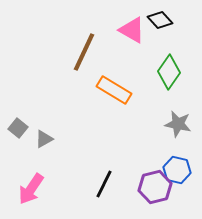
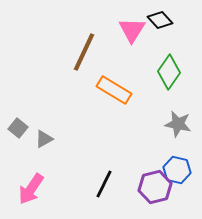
pink triangle: rotated 32 degrees clockwise
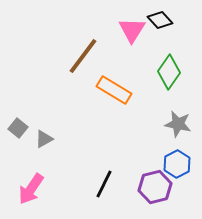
brown line: moved 1 px left, 4 px down; rotated 12 degrees clockwise
blue hexagon: moved 6 px up; rotated 20 degrees clockwise
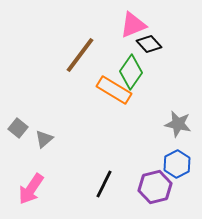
black diamond: moved 11 px left, 24 px down
pink triangle: moved 1 px right, 5 px up; rotated 36 degrees clockwise
brown line: moved 3 px left, 1 px up
green diamond: moved 38 px left
gray triangle: rotated 12 degrees counterclockwise
